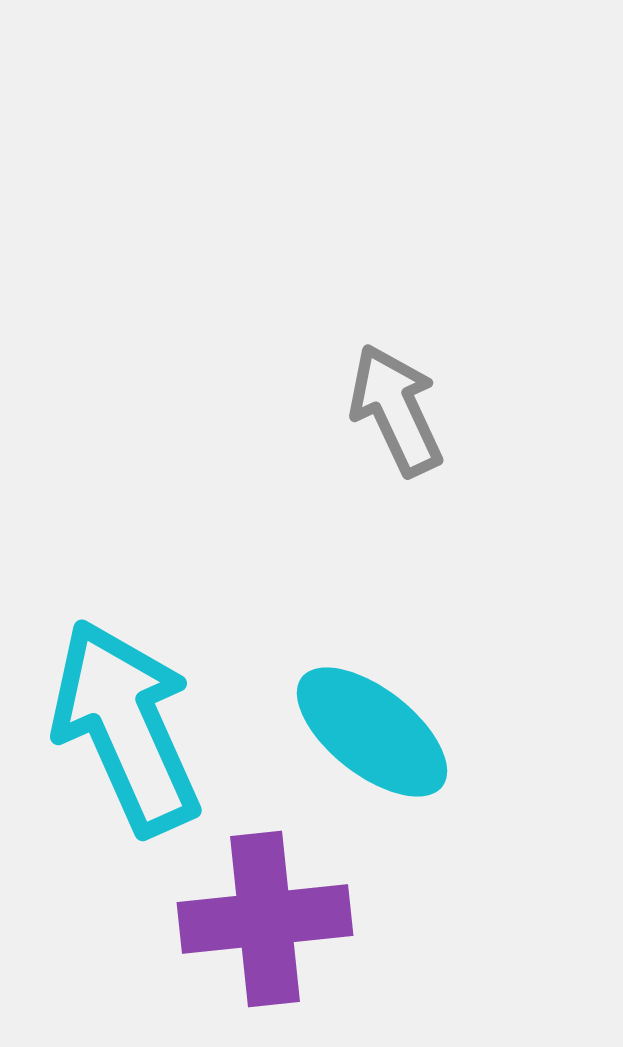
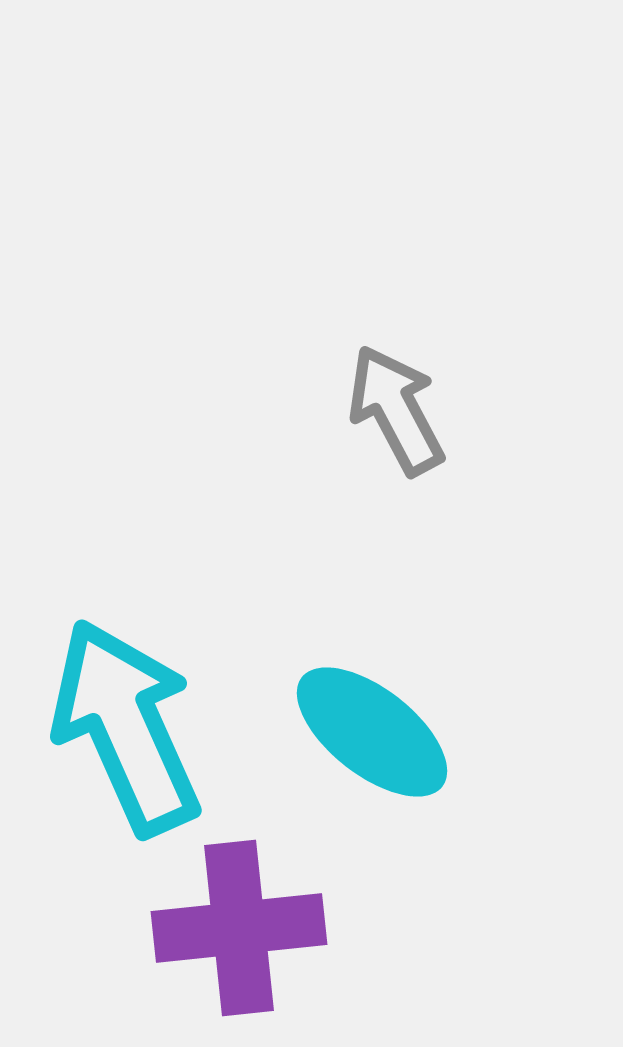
gray arrow: rotated 3 degrees counterclockwise
purple cross: moved 26 px left, 9 px down
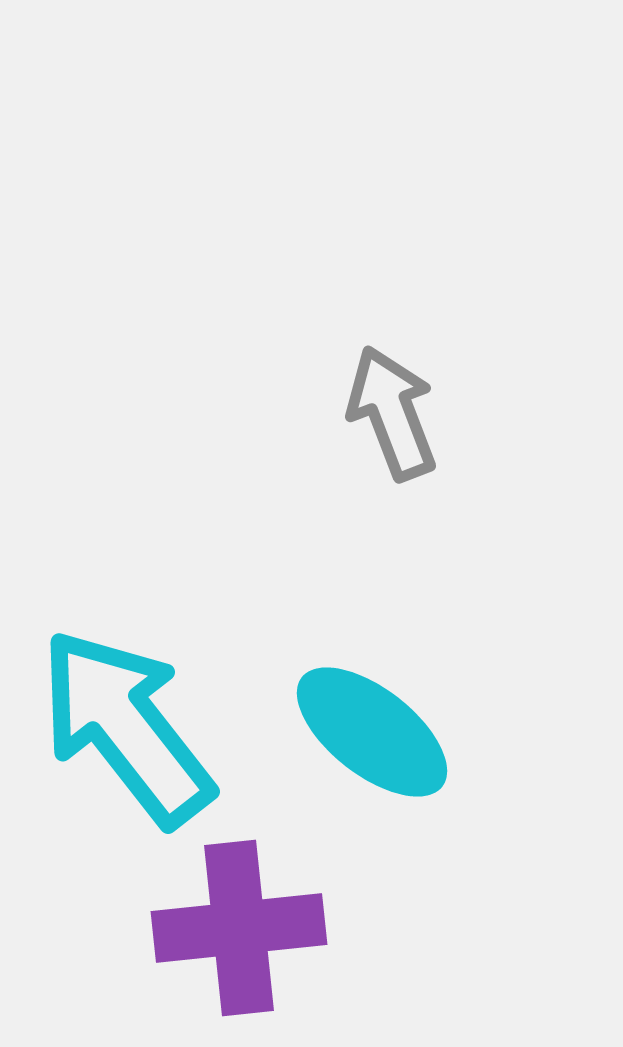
gray arrow: moved 4 px left, 3 px down; rotated 7 degrees clockwise
cyan arrow: rotated 14 degrees counterclockwise
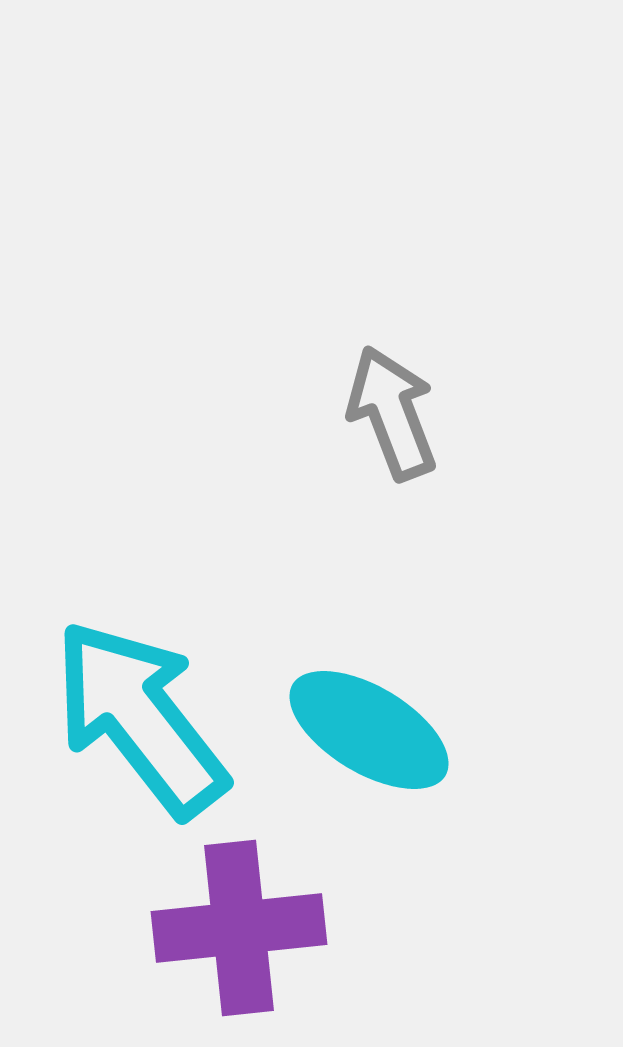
cyan arrow: moved 14 px right, 9 px up
cyan ellipse: moved 3 px left, 2 px up; rotated 7 degrees counterclockwise
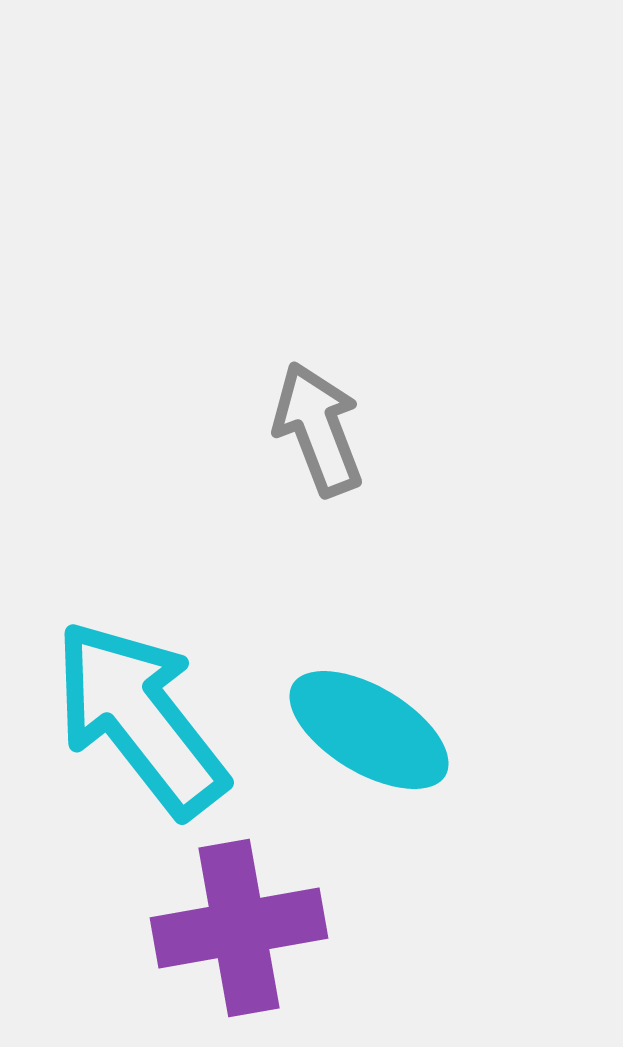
gray arrow: moved 74 px left, 16 px down
purple cross: rotated 4 degrees counterclockwise
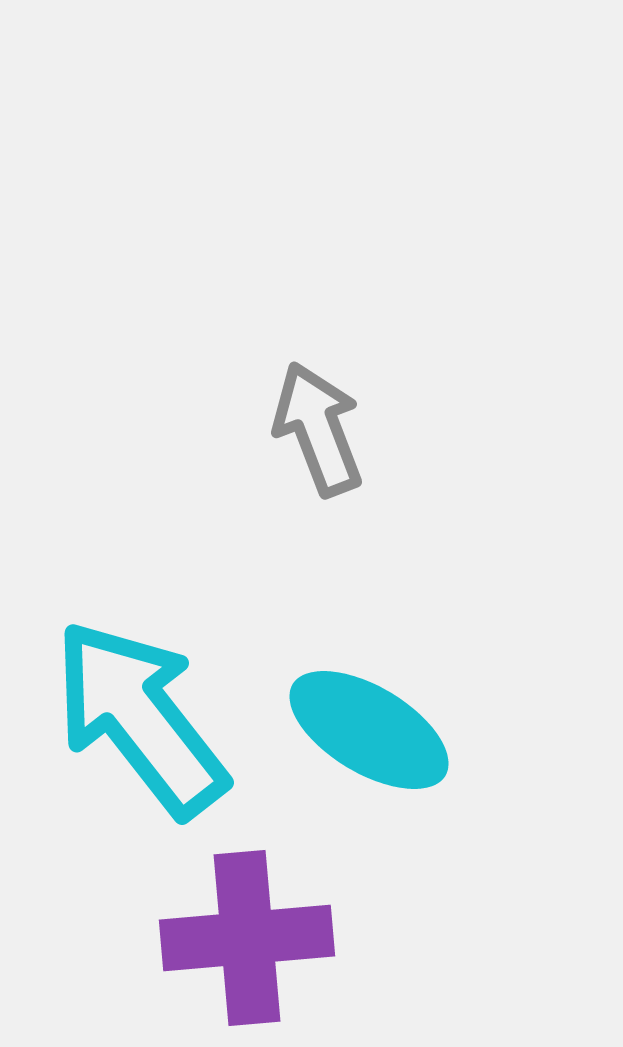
purple cross: moved 8 px right, 10 px down; rotated 5 degrees clockwise
